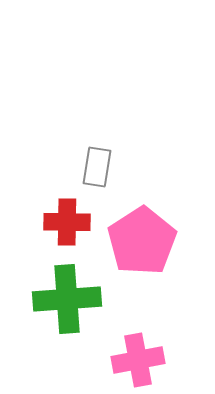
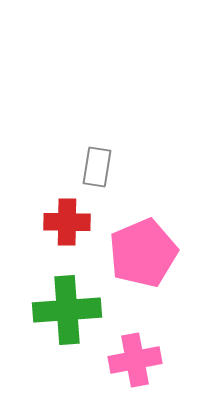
pink pentagon: moved 1 px right, 12 px down; rotated 10 degrees clockwise
green cross: moved 11 px down
pink cross: moved 3 px left
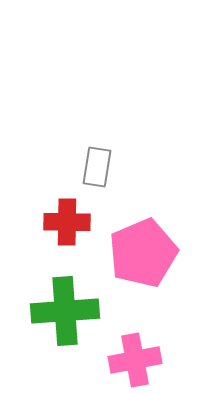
green cross: moved 2 px left, 1 px down
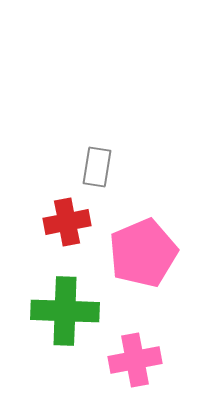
red cross: rotated 12 degrees counterclockwise
green cross: rotated 6 degrees clockwise
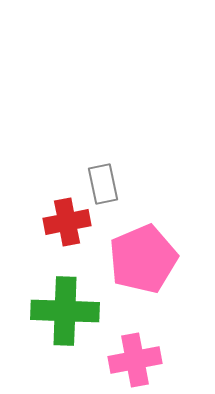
gray rectangle: moved 6 px right, 17 px down; rotated 21 degrees counterclockwise
pink pentagon: moved 6 px down
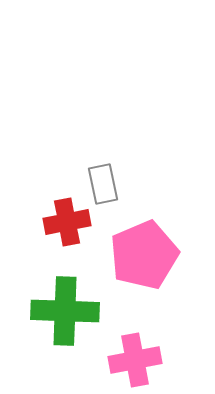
pink pentagon: moved 1 px right, 4 px up
